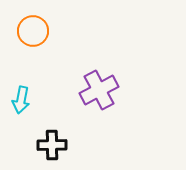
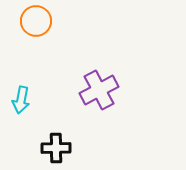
orange circle: moved 3 px right, 10 px up
black cross: moved 4 px right, 3 px down
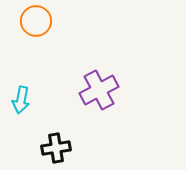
black cross: rotated 8 degrees counterclockwise
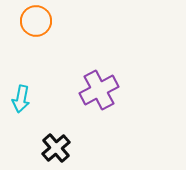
cyan arrow: moved 1 px up
black cross: rotated 32 degrees counterclockwise
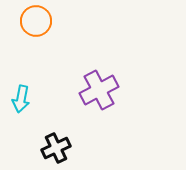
black cross: rotated 16 degrees clockwise
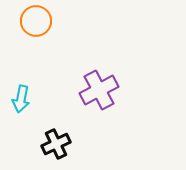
black cross: moved 4 px up
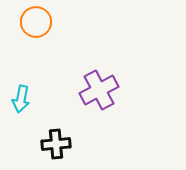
orange circle: moved 1 px down
black cross: rotated 20 degrees clockwise
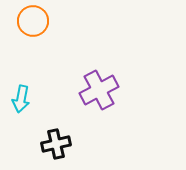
orange circle: moved 3 px left, 1 px up
black cross: rotated 8 degrees counterclockwise
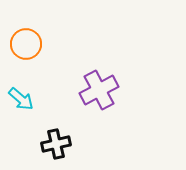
orange circle: moved 7 px left, 23 px down
cyan arrow: rotated 60 degrees counterclockwise
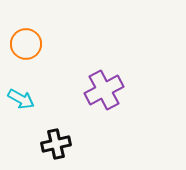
purple cross: moved 5 px right
cyan arrow: rotated 12 degrees counterclockwise
